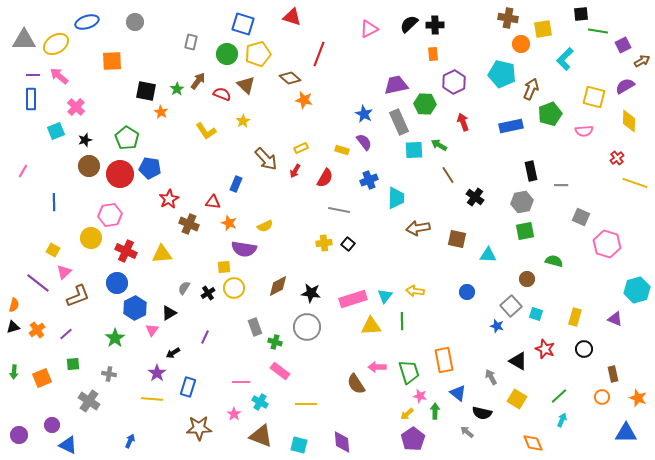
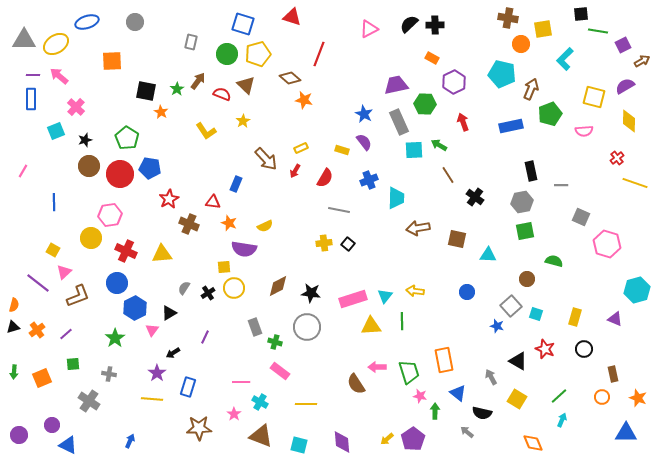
orange rectangle at (433, 54): moved 1 px left, 4 px down; rotated 56 degrees counterclockwise
yellow arrow at (407, 414): moved 20 px left, 25 px down
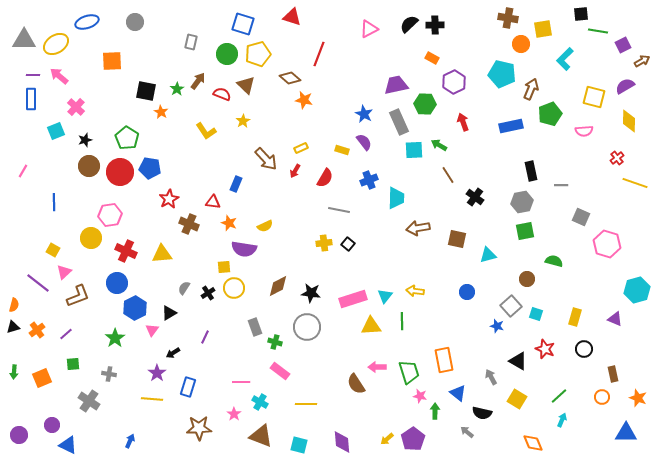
red circle at (120, 174): moved 2 px up
cyan triangle at (488, 255): rotated 18 degrees counterclockwise
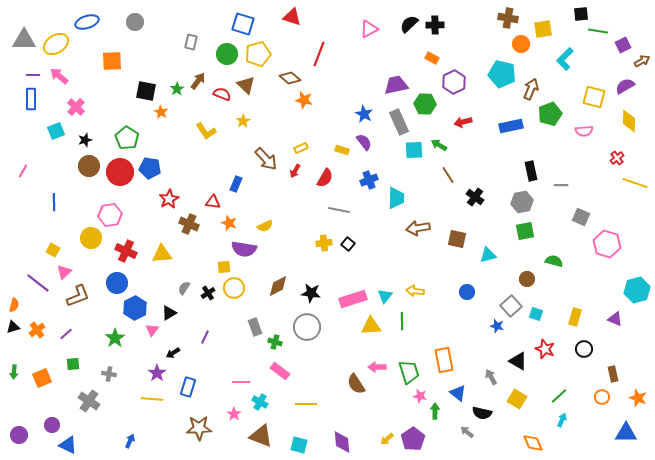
red arrow at (463, 122): rotated 84 degrees counterclockwise
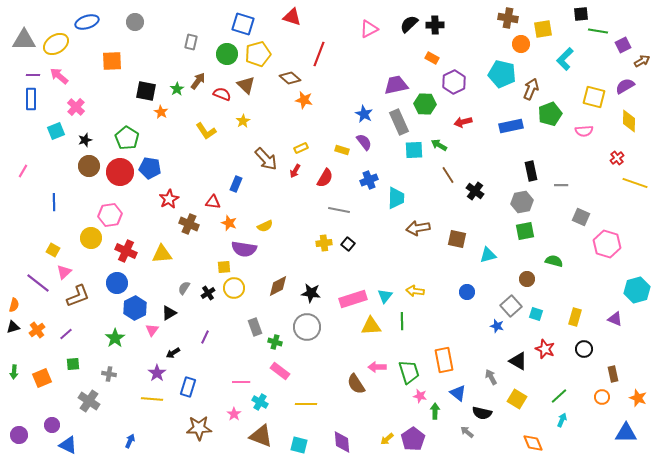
black cross at (475, 197): moved 6 px up
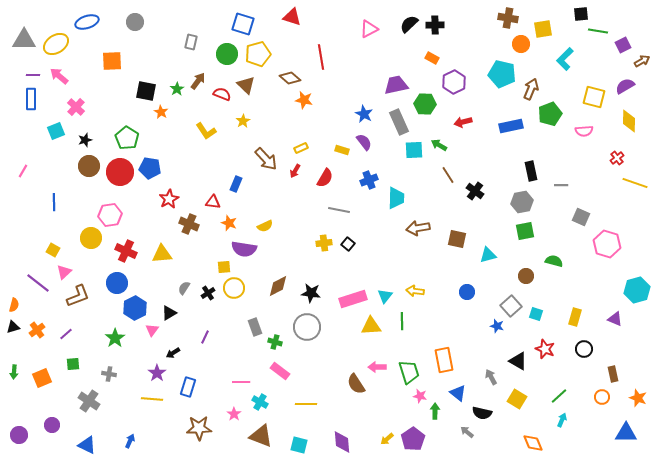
red line at (319, 54): moved 2 px right, 3 px down; rotated 30 degrees counterclockwise
brown circle at (527, 279): moved 1 px left, 3 px up
blue triangle at (68, 445): moved 19 px right
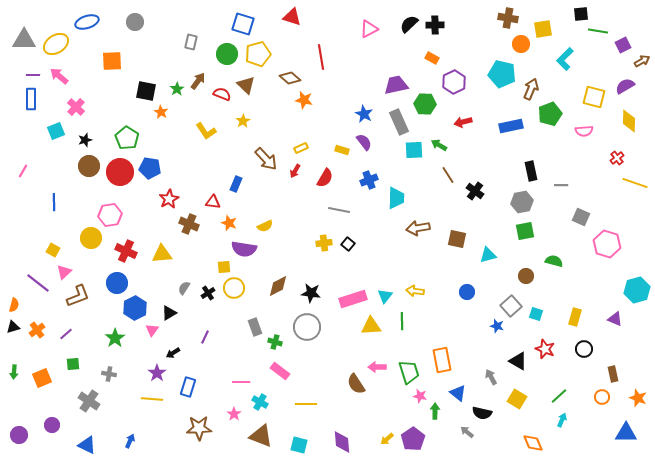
orange rectangle at (444, 360): moved 2 px left
